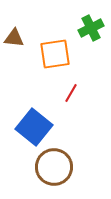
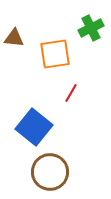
brown circle: moved 4 px left, 5 px down
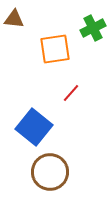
green cross: moved 2 px right
brown triangle: moved 19 px up
orange square: moved 5 px up
red line: rotated 12 degrees clockwise
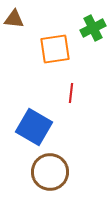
red line: rotated 36 degrees counterclockwise
blue square: rotated 9 degrees counterclockwise
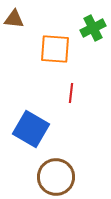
orange square: rotated 12 degrees clockwise
blue square: moved 3 px left, 2 px down
brown circle: moved 6 px right, 5 px down
